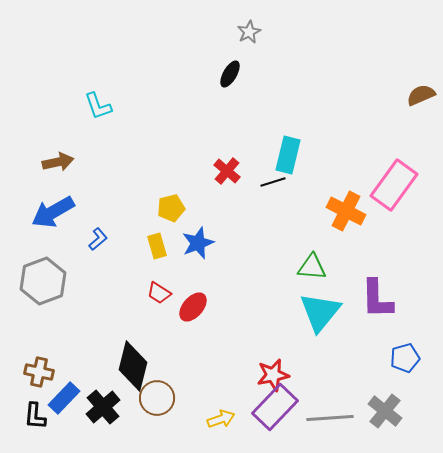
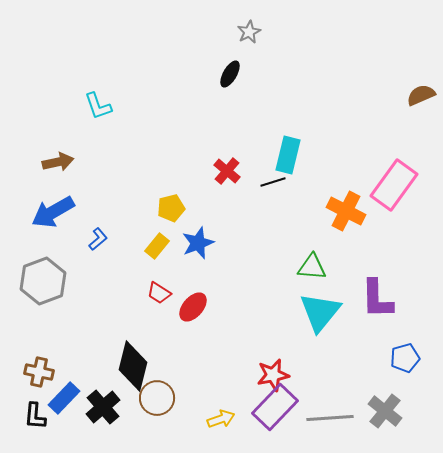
yellow rectangle: rotated 55 degrees clockwise
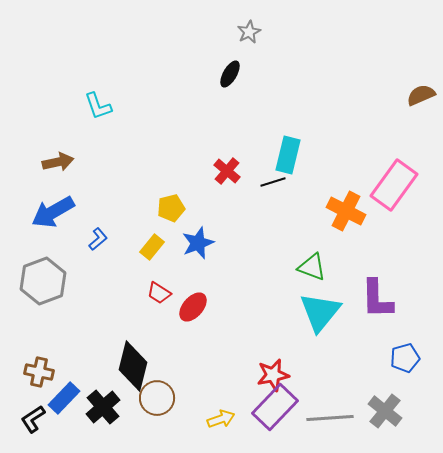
yellow rectangle: moved 5 px left, 1 px down
green triangle: rotated 16 degrees clockwise
black L-shape: moved 2 px left, 3 px down; rotated 52 degrees clockwise
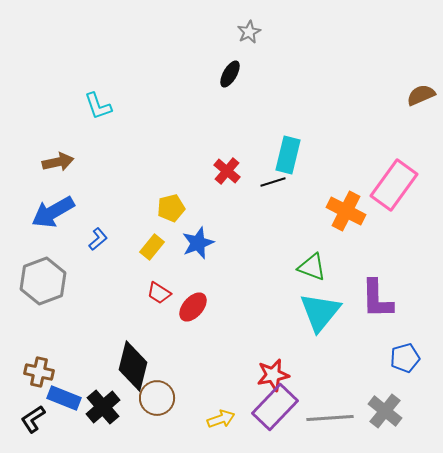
blue rectangle: rotated 68 degrees clockwise
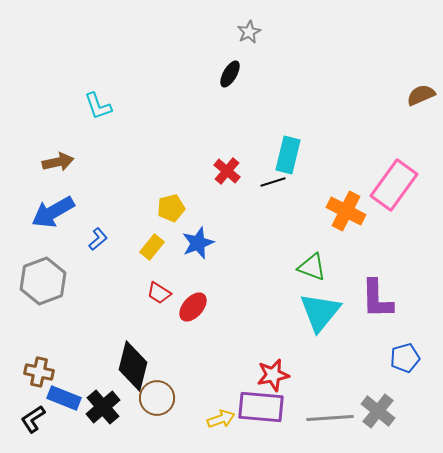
purple rectangle: moved 14 px left; rotated 51 degrees clockwise
gray cross: moved 7 px left
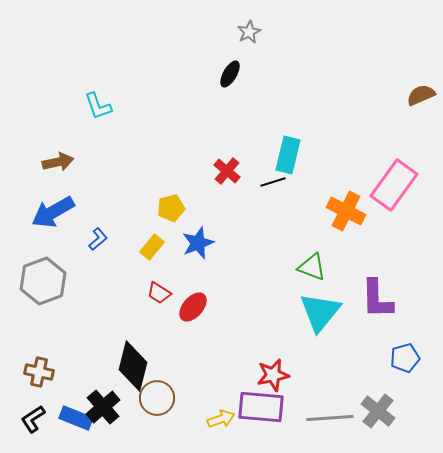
blue rectangle: moved 12 px right, 20 px down
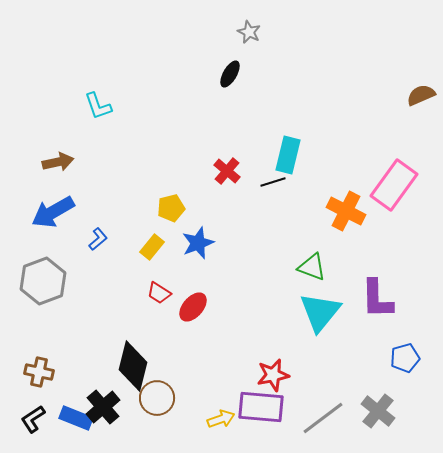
gray star: rotated 20 degrees counterclockwise
gray line: moved 7 px left; rotated 33 degrees counterclockwise
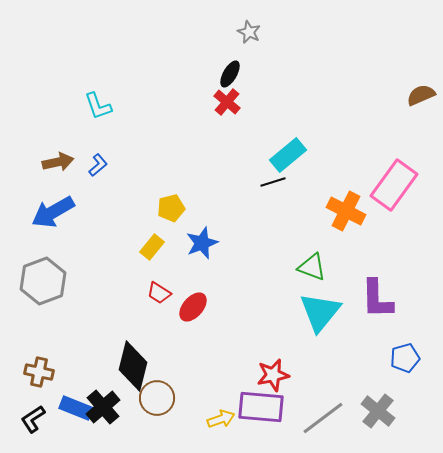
cyan rectangle: rotated 36 degrees clockwise
red cross: moved 69 px up
blue L-shape: moved 74 px up
blue star: moved 4 px right
blue rectangle: moved 10 px up
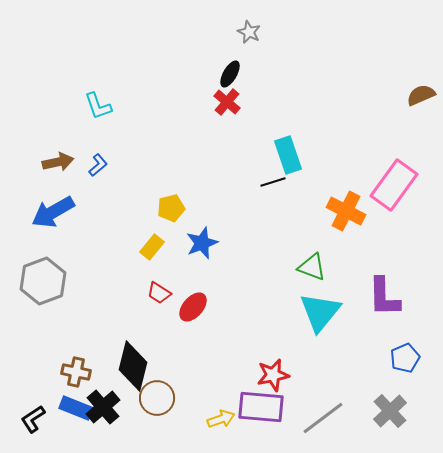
cyan rectangle: rotated 69 degrees counterclockwise
purple L-shape: moved 7 px right, 2 px up
blue pentagon: rotated 8 degrees counterclockwise
brown cross: moved 37 px right
gray cross: moved 12 px right; rotated 8 degrees clockwise
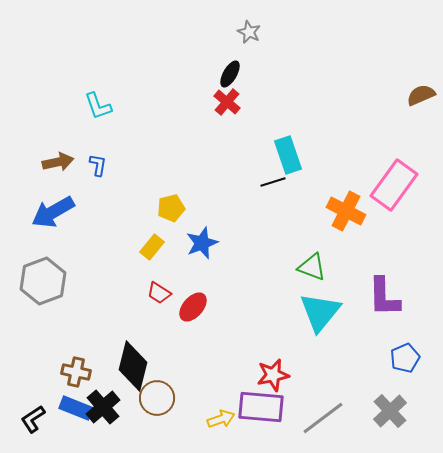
blue L-shape: rotated 40 degrees counterclockwise
